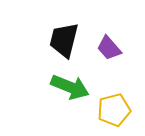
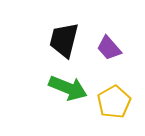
green arrow: moved 2 px left, 1 px down
yellow pentagon: moved 8 px up; rotated 16 degrees counterclockwise
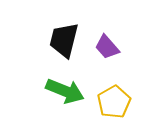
purple trapezoid: moved 2 px left, 1 px up
green arrow: moved 3 px left, 3 px down
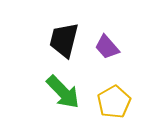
green arrow: moved 2 px left, 1 px down; rotated 24 degrees clockwise
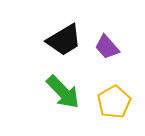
black trapezoid: rotated 135 degrees counterclockwise
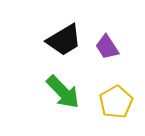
purple trapezoid: rotated 8 degrees clockwise
yellow pentagon: moved 2 px right
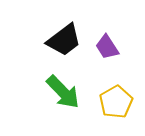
black trapezoid: rotated 6 degrees counterclockwise
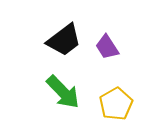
yellow pentagon: moved 2 px down
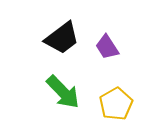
black trapezoid: moved 2 px left, 2 px up
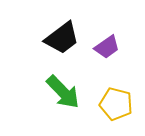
purple trapezoid: rotated 92 degrees counterclockwise
yellow pentagon: rotated 28 degrees counterclockwise
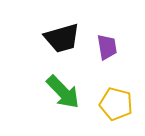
black trapezoid: rotated 21 degrees clockwise
purple trapezoid: rotated 64 degrees counterclockwise
